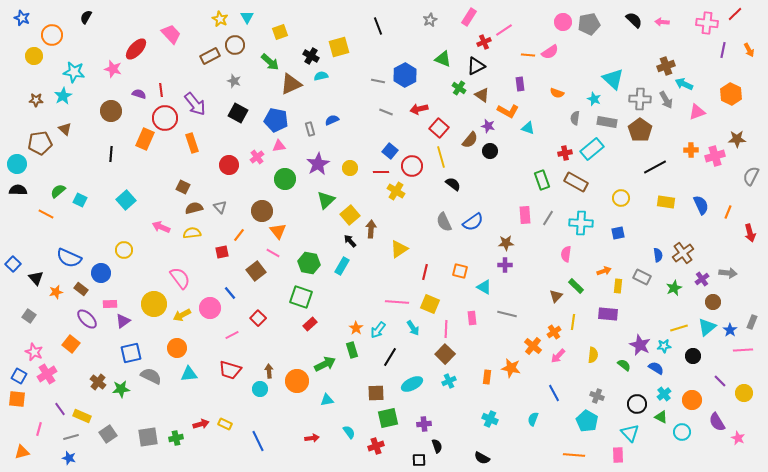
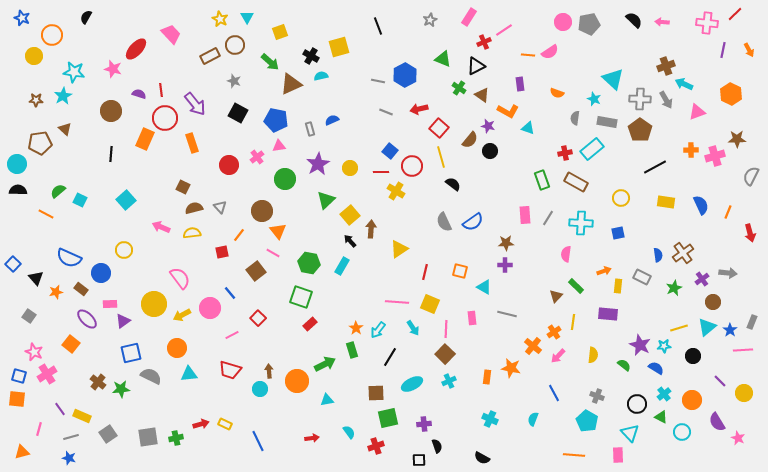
blue square at (19, 376): rotated 14 degrees counterclockwise
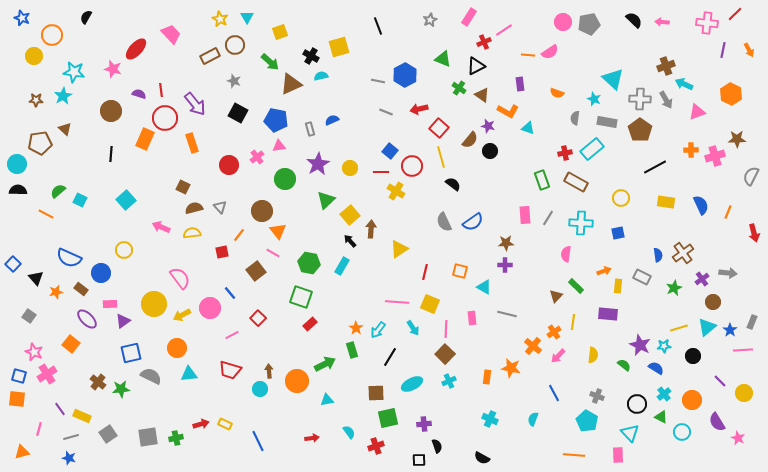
red arrow at (750, 233): moved 4 px right
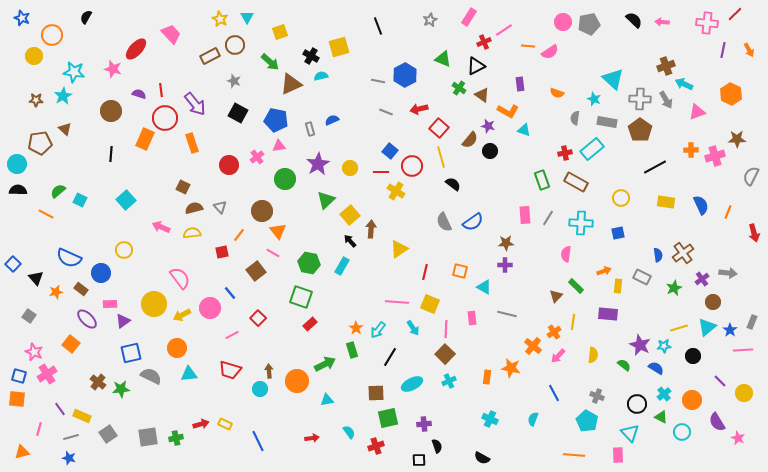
orange line at (528, 55): moved 9 px up
cyan triangle at (528, 128): moved 4 px left, 2 px down
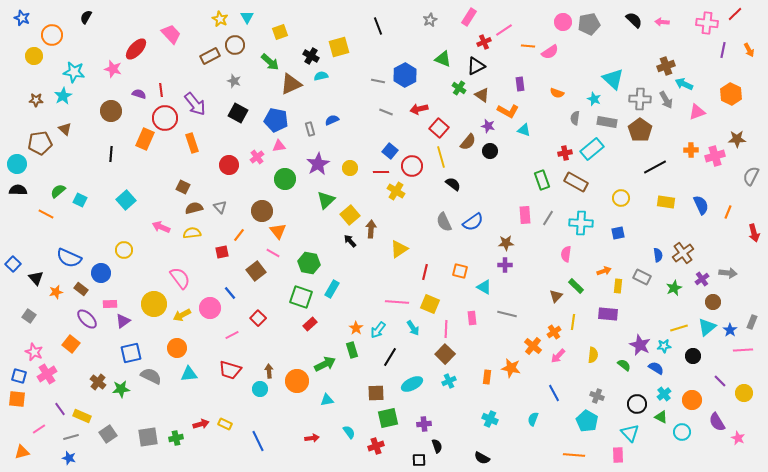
brown semicircle at (470, 140): moved 2 px left, 2 px down
cyan rectangle at (342, 266): moved 10 px left, 23 px down
pink line at (39, 429): rotated 40 degrees clockwise
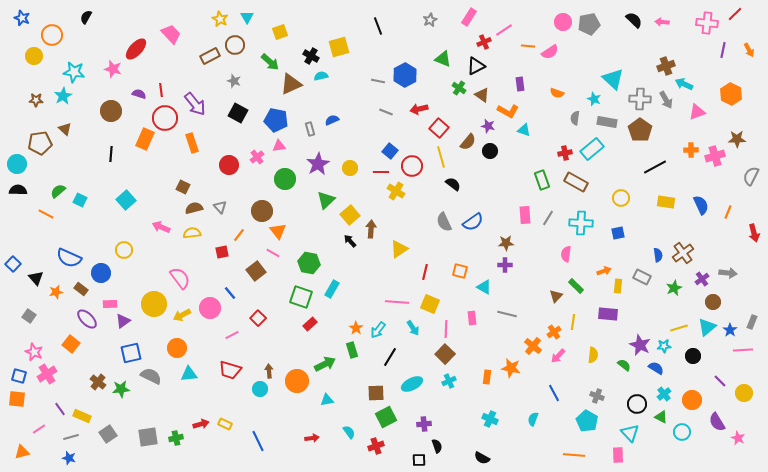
green square at (388, 418): moved 2 px left, 1 px up; rotated 15 degrees counterclockwise
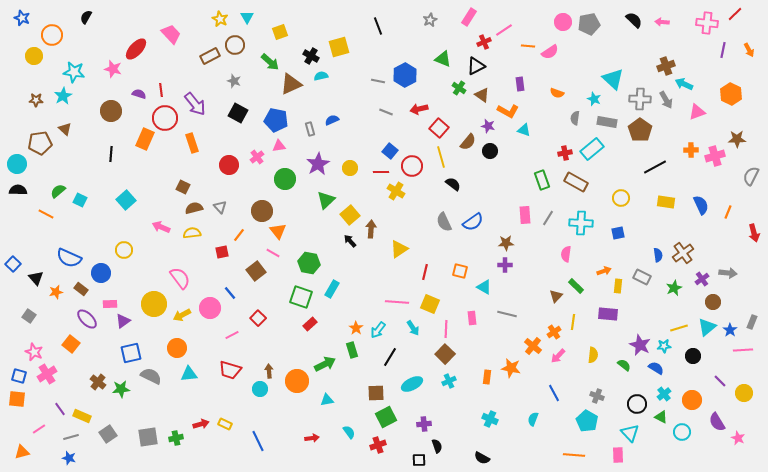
red cross at (376, 446): moved 2 px right, 1 px up
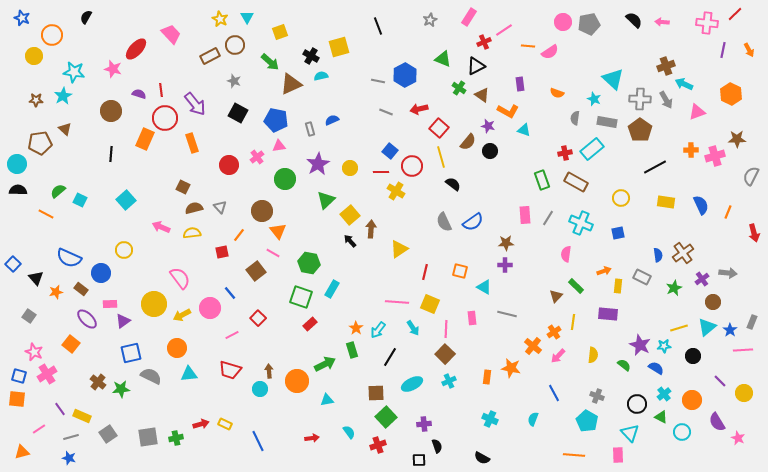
cyan cross at (581, 223): rotated 20 degrees clockwise
green square at (386, 417): rotated 15 degrees counterclockwise
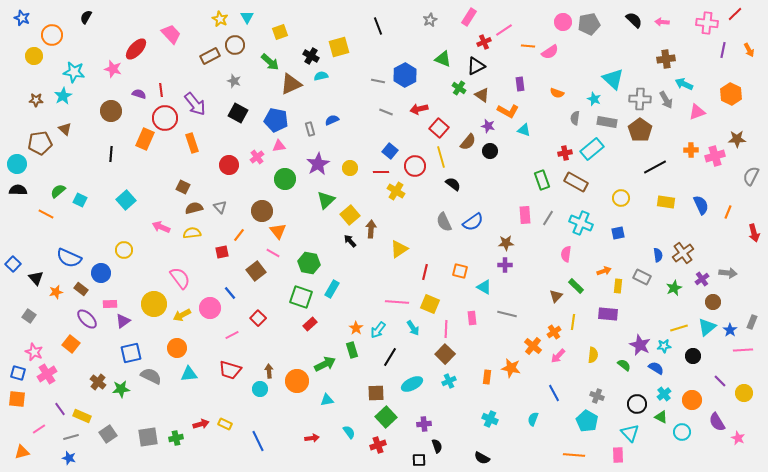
brown cross at (666, 66): moved 7 px up; rotated 12 degrees clockwise
red circle at (412, 166): moved 3 px right
blue square at (19, 376): moved 1 px left, 3 px up
